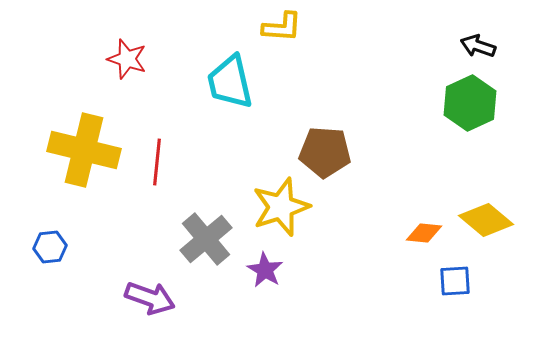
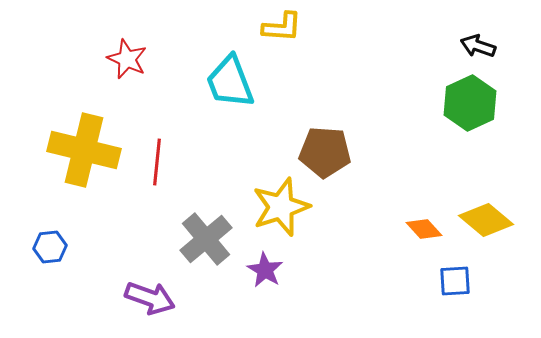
red star: rotated 6 degrees clockwise
cyan trapezoid: rotated 8 degrees counterclockwise
orange diamond: moved 4 px up; rotated 42 degrees clockwise
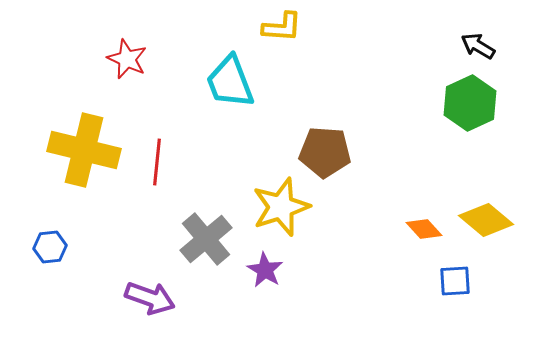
black arrow: rotated 12 degrees clockwise
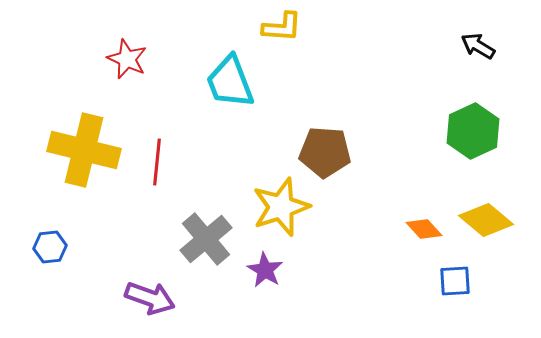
green hexagon: moved 3 px right, 28 px down
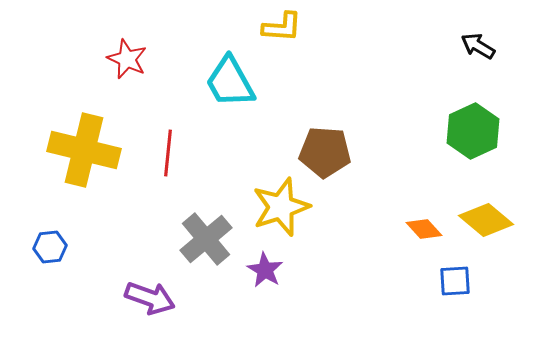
cyan trapezoid: rotated 8 degrees counterclockwise
red line: moved 11 px right, 9 px up
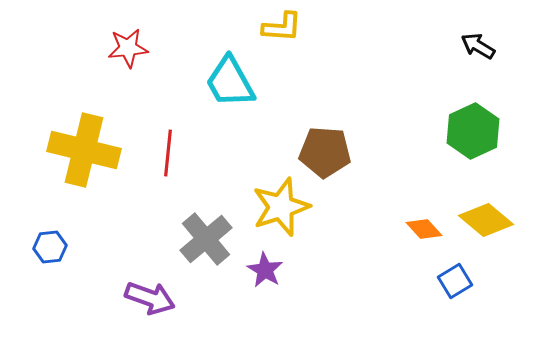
red star: moved 1 px right, 11 px up; rotated 30 degrees counterclockwise
blue square: rotated 28 degrees counterclockwise
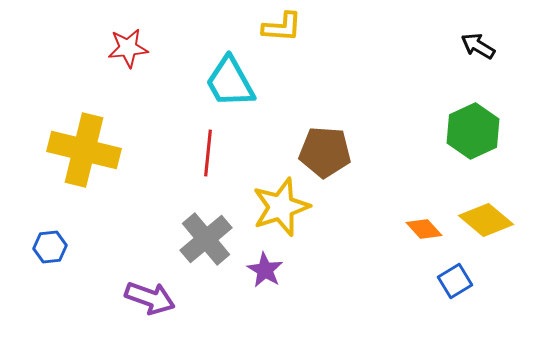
red line: moved 40 px right
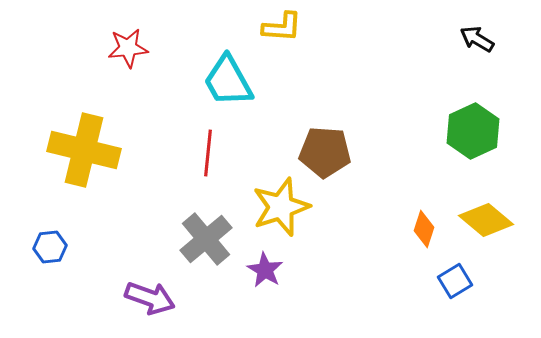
black arrow: moved 1 px left, 7 px up
cyan trapezoid: moved 2 px left, 1 px up
orange diamond: rotated 60 degrees clockwise
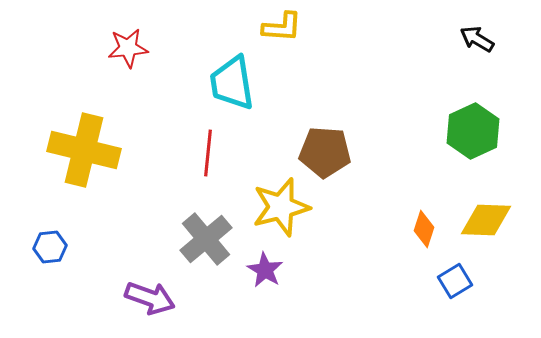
cyan trapezoid: moved 4 px right, 2 px down; rotated 20 degrees clockwise
yellow star: rotated 4 degrees clockwise
yellow diamond: rotated 38 degrees counterclockwise
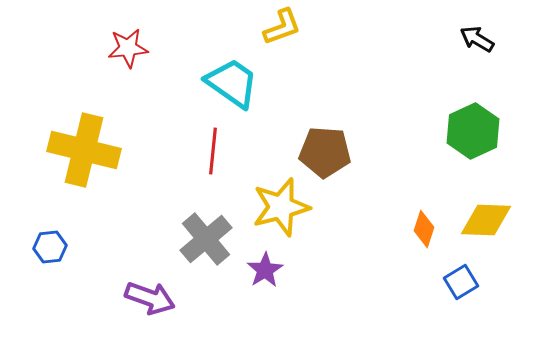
yellow L-shape: rotated 24 degrees counterclockwise
cyan trapezoid: rotated 134 degrees clockwise
red line: moved 5 px right, 2 px up
purple star: rotated 9 degrees clockwise
blue square: moved 6 px right, 1 px down
